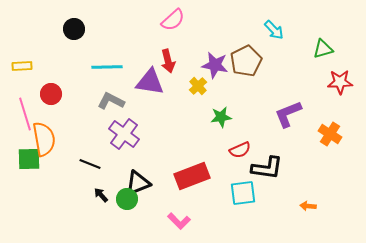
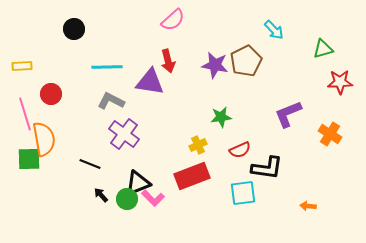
yellow cross: moved 59 px down; rotated 18 degrees clockwise
pink L-shape: moved 26 px left, 23 px up
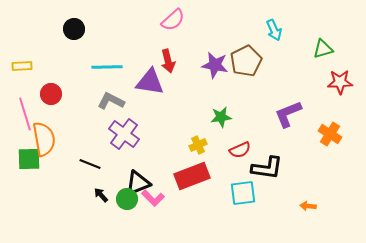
cyan arrow: rotated 20 degrees clockwise
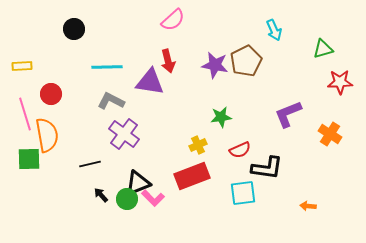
orange semicircle: moved 3 px right, 4 px up
black line: rotated 35 degrees counterclockwise
